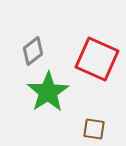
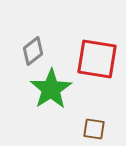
red square: rotated 15 degrees counterclockwise
green star: moved 3 px right, 3 px up
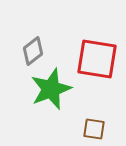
green star: rotated 12 degrees clockwise
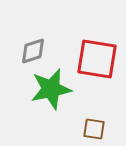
gray diamond: rotated 20 degrees clockwise
green star: rotated 9 degrees clockwise
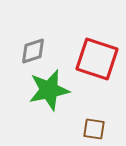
red square: rotated 9 degrees clockwise
green star: moved 2 px left, 1 px down
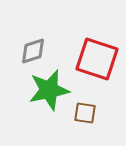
brown square: moved 9 px left, 16 px up
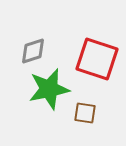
green star: moved 1 px up
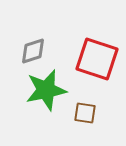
green star: moved 3 px left, 1 px down
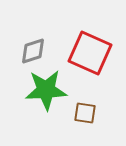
red square: moved 7 px left, 6 px up; rotated 6 degrees clockwise
green star: rotated 9 degrees clockwise
